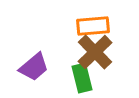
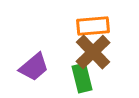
brown cross: moved 2 px left
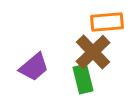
orange rectangle: moved 14 px right, 4 px up
green rectangle: moved 1 px right, 1 px down
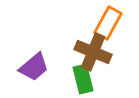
orange rectangle: moved 1 px right, 1 px down; rotated 56 degrees counterclockwise
brown cross: rotated 24 degrees counterclockwise
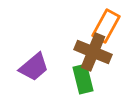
orange rectangle: moved 2 px left, 3 px down
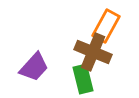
purple trapezoid: rotated 8 degrees counterclockwise
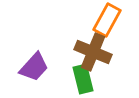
orange rectangle: moved 1 px right, 6 px up
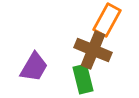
brown cross: moved 2 px up
purple trapezoid: rotated 12 degrees counterclockwise
